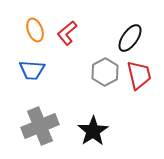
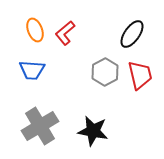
red L-shape: moved 2 px left
black ellipse: moved 2 px right, 4 px up
red trapezoid: moved 1 px right
gray cross: rotated 9 degrees counterclockwise
black star: rotated 28 degrees counterclockwise
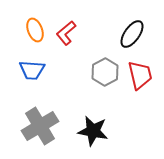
red L-shape: moved 1 px right
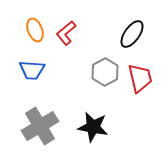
red trapezoid: moved 3 px down
black star: moved 4 px up
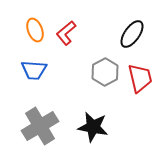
blue trapezoid: moved 2 px right
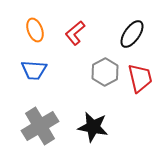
red L-shape: moved 9 px right
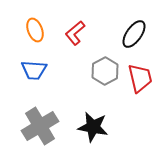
black ellipse: moved 2 px right
gray hexagon: moved 1 px up
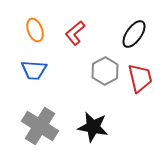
gray cross: rotated 27 degrees counterclockwise
